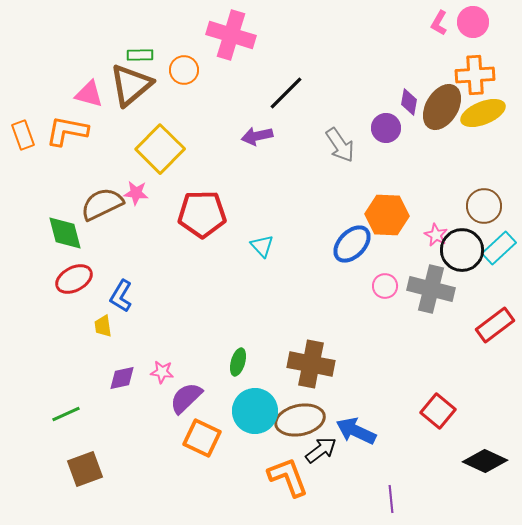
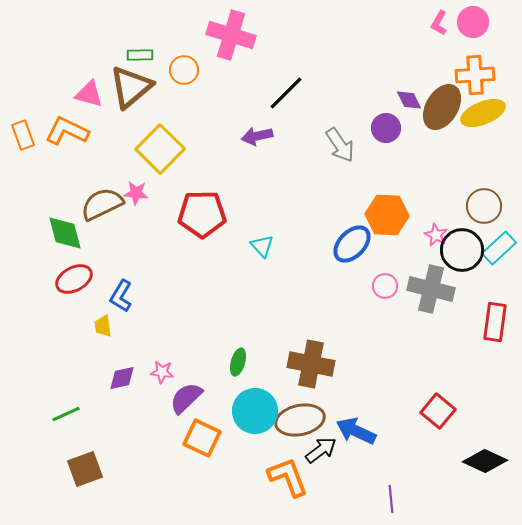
brown triangle at (131, 85): moved 2 px down
purple diamond at (409, 102): moved 2 px up; rotated 36 degrees counterclockwise
orange L-shape at (67, 131): rotated 15 degrees clockwise
red rectangle at (495, 325): moved 3 px up; rotated 45 degrees counterclockwise
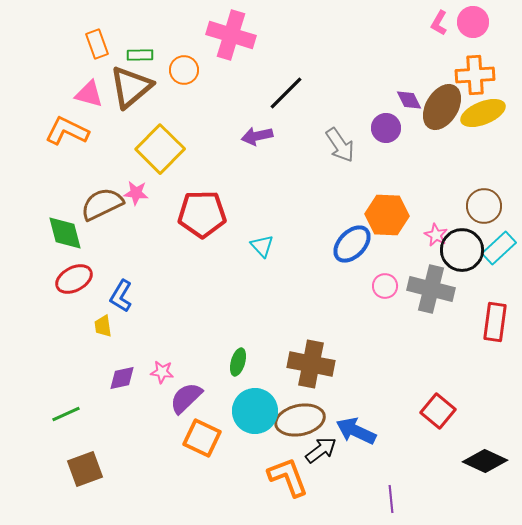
orange rectangle at (23, 135): moved 74 px right, 91 px up
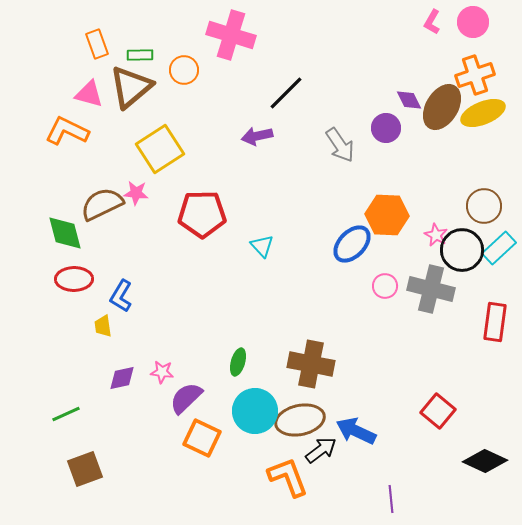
pink L-shape at (439, 23): moved 7 px left, 1 px up
orange cross at (475, 75): rotated 15 degrees counterclockwise
yellow square at (160, 149): rotated 12 degrees clockwise
red ellipse at (74, 279): rotated 27 degrees clockwise
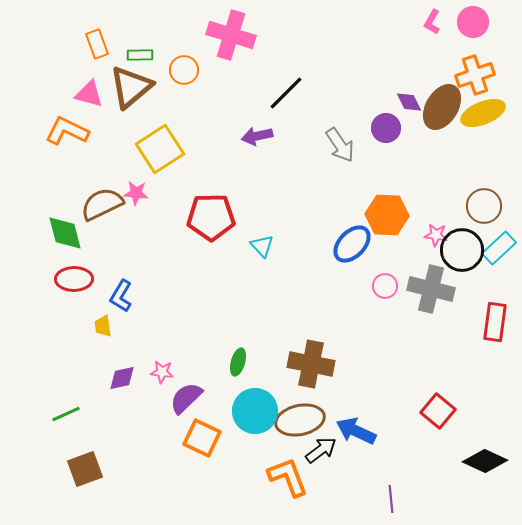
purple diamond at (409, 100): moved 2 px down
red pentagon at (202, 214): moved 9 px right, 3 px down
pink star at (436, 235): rotated 20 degrees counterclockwise
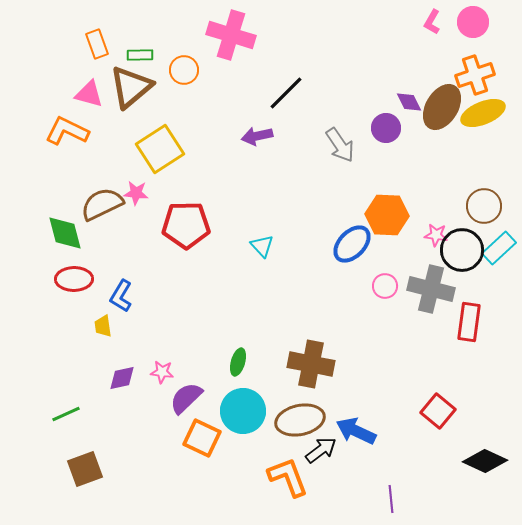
red pentagon at (211, 217): moved 25 px left, 8 px down
red rectangle at (495, 322): moved 26 px left
cyan circle at (255, 411): moved 12 px left
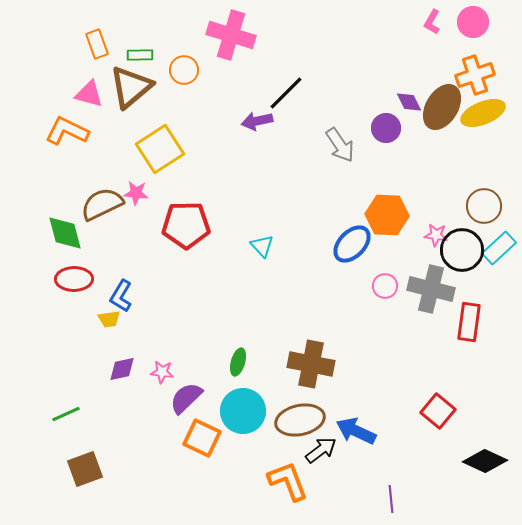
purple arrow at (257, 136): moved 15 px up
yellow trapezoid at (103, 326): moved 6 px right, 7 px up; rotated 90 degrees counterclockwise
purple diamond at (122, 378): moved 9 px up
orange L-shape at (288, 477): moved 4 px down
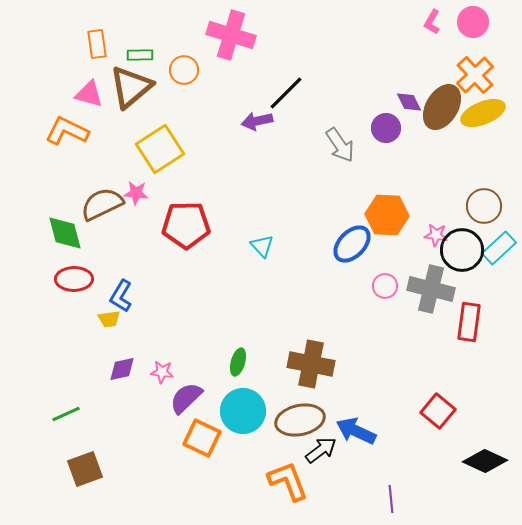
orange rectangle at (97, 44): rotated 12 degrees clockwise
orange cross at (475, 75): rotated 24 degrees counterclockwise
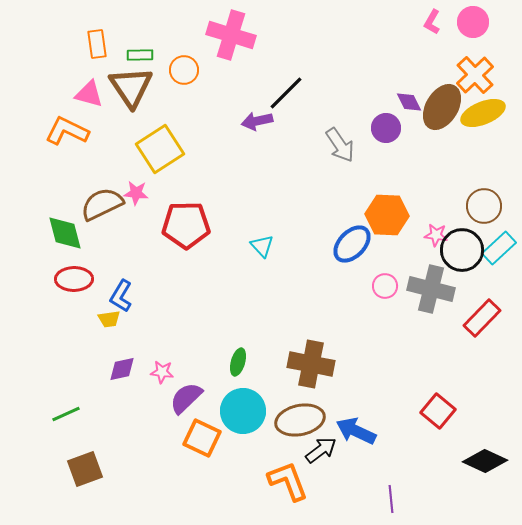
brown triangle at (131, 87): rotated 24 degrees counterclockwise
red rectangle at (469, 322): moved 13 px right, 4 px up; rotated 36 degrees clockwise
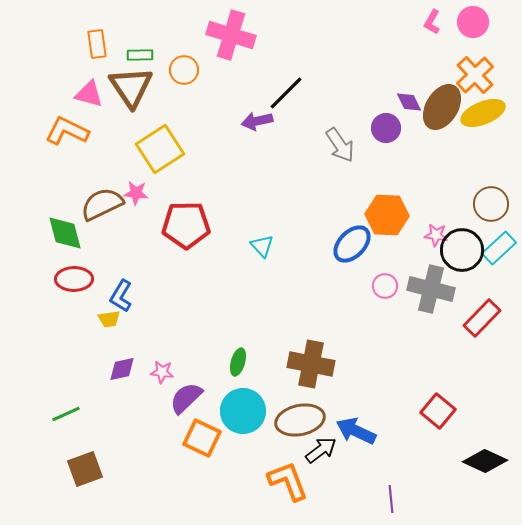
brown circle at (484, 206): moved 7 px right, 2 px up
